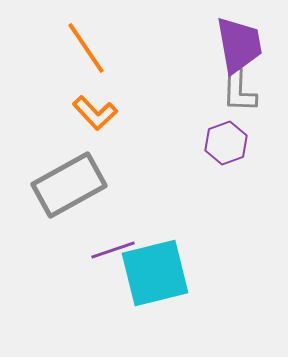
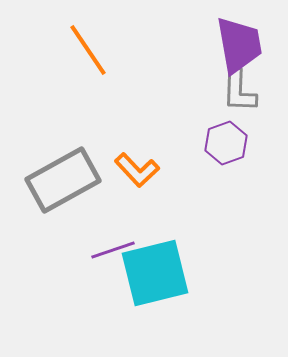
orange line: moved 2 px right, 2 px down
orange L-shape: moved 42 px right, 57 px down
gray rectangle: moved 6 px left, 5 px up
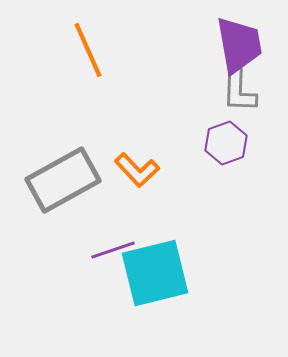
orange line: rotated 10 degrees clockwise
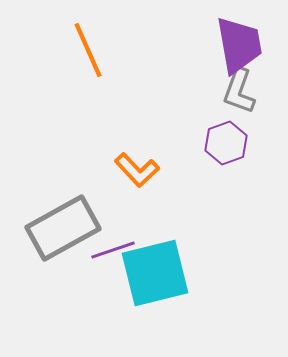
gray L-shape: rotated 18 degrees clockwise
gray rectangle: moved 48 px down
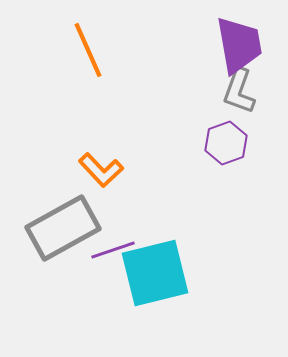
orange L-shape: moved 36 px left
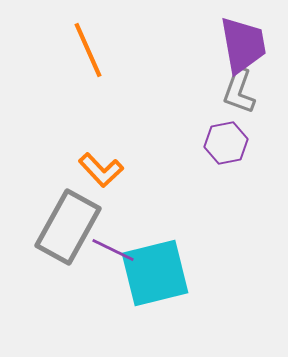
purple trapezoid: moved 4 px right
purple hexagon: rotated 9 degrees clockwise
gray rectangle: moved 5 px right, 1 px up; rotated 32 degrees counterclockwise
purple line: rotated 45 degrees clockwise
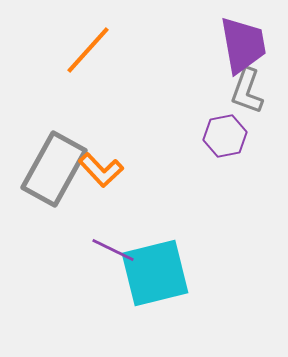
orange line: rotated 66 degrees clockwise
gray L-shape: moved 8 px right
purple hexagon: moved 1 px left, 7 px up
gray rectangle: moved 14 px left, 58 px up
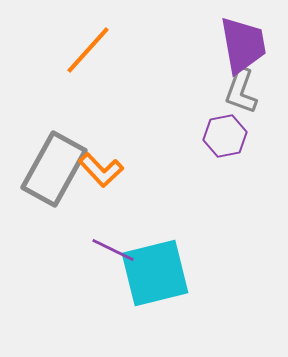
gray L-shape: moved 6 px left
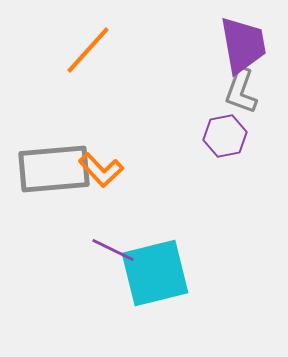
gray rectangle: rotated 56 degrees clockwise
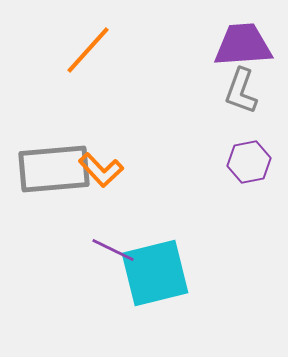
purple trapezoid: rotated 84 degrees counterclockwise
purple hexagon: moved 24 px right, 26 px down
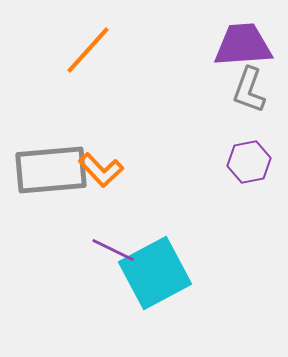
gray L-shape: moved 8 px right, 1 px up
gray rectangle: moved 3 px left, 1 px down
cyan square: rotated 14 degrees counterclockwise
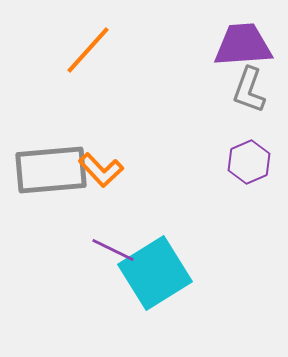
purple hexagon: rotated 12 degrees counterclockwise
cyan square: rotated 4 degrees counterclockwise
